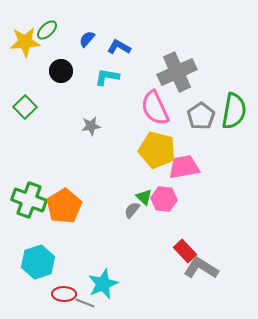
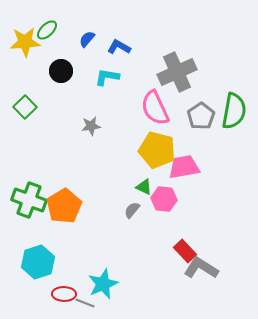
green triangle: moved 10 px up; rotated 18 degrees counterclockwise
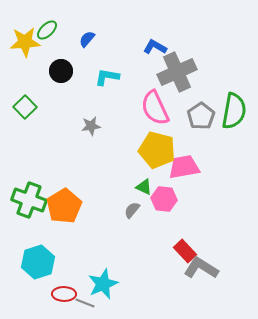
blue L-shape: moved 36 px right
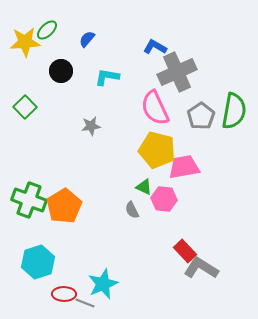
gray semicircle: rotated 66 degrees counterclockwise
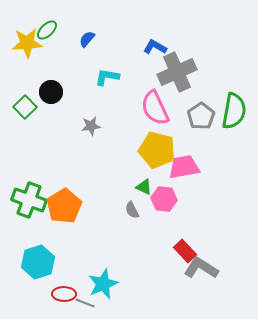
yellow star: moved 2 px right, 1 px down
black circle: moved 10 px left, 21 px down
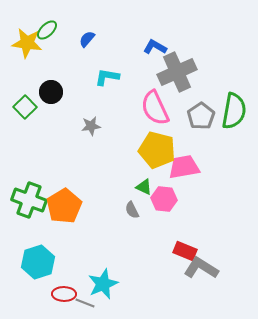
yellow star: rotated 12 degrees clockwise
red rectangle: rotated 25 degrees counterclockwise
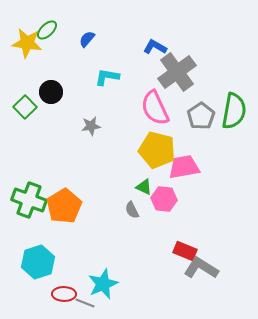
gray cross: rotated 12 degrees counterclockwise
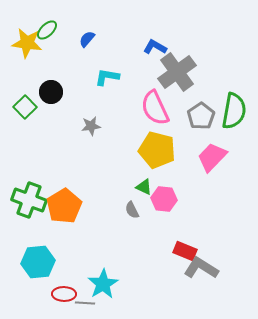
pink trapezoid: moved 28 px right, 10 px up; rotated 36 degrees counterclockwise
cyan hexagon: rotated 12 degrees clockwise
cyan star: rotated 8 degrees counterclockwise
gray line: rotated 18 degrees counterclockwise
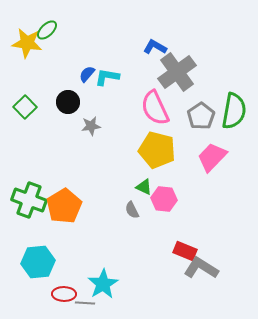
blue semicircle: moved 35 px down
black circle: moved 17 px right, 10 px down
